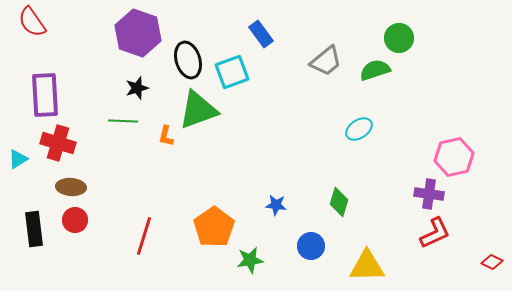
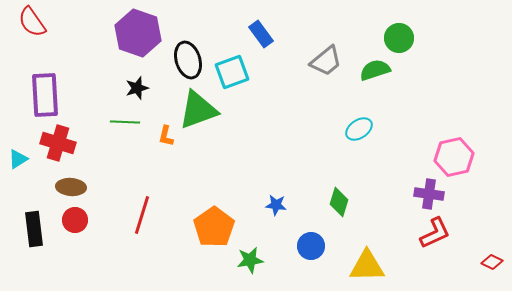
green line: moved 2 px right, 1 px down
red line: moved 2 px left, 21 px up
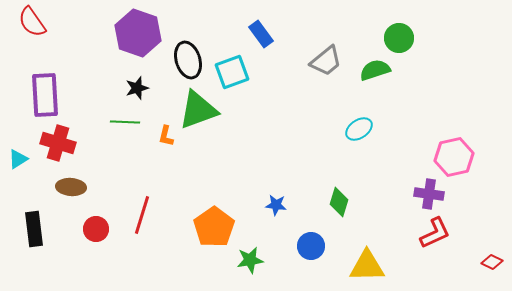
red circle: moved 21 px right, 9 px down
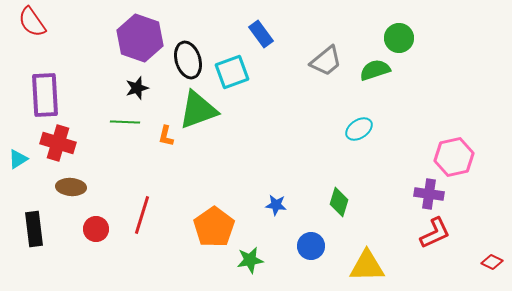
purple hexagon: moved 2 px right, 5 px down
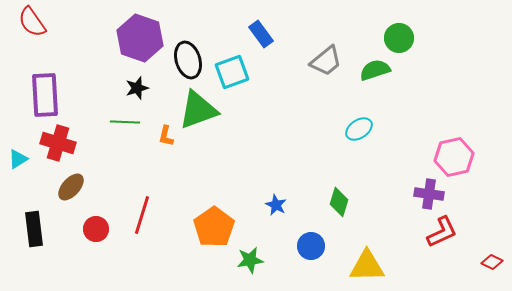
brown ellipse: rotated 52 degrees counterclockwise
blue star: rotated 20 degrees clockwise
red L-shape: moved 7 px right, 1 px up
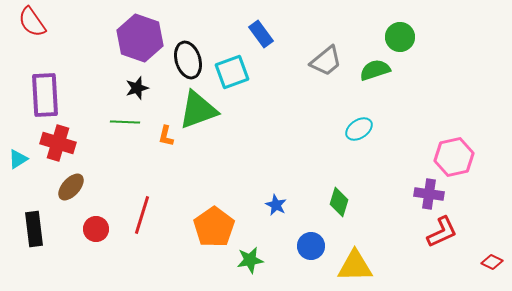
green circle: moved 1 px right, 1 px up
yellow triangle: moved 12 px left
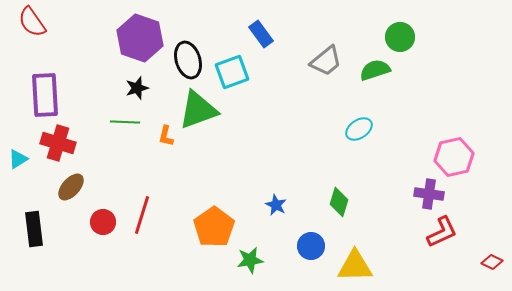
red circle: moved 7 px right, 7 px up
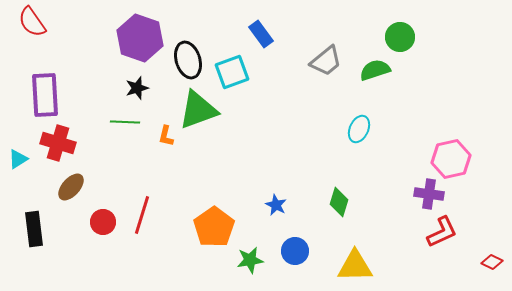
cyan ellipse: rotated 32 degrees counterclockwise
pink hexagon: moved 3 px left, 2 px down
blue circle: moved 16 px left, 5 px down
